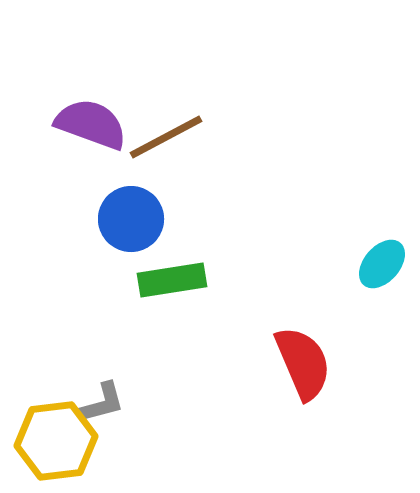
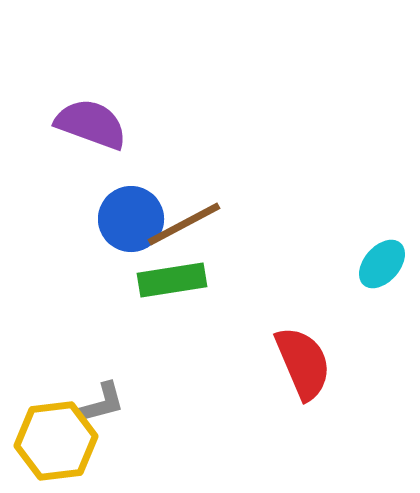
brown line: moved 18 px right, 87 px down
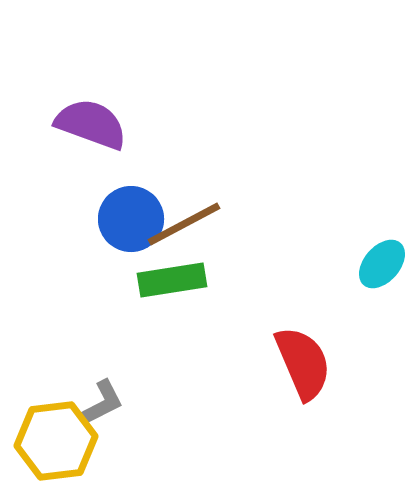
gray L-shape: rotated 12 degrees counterclockwise
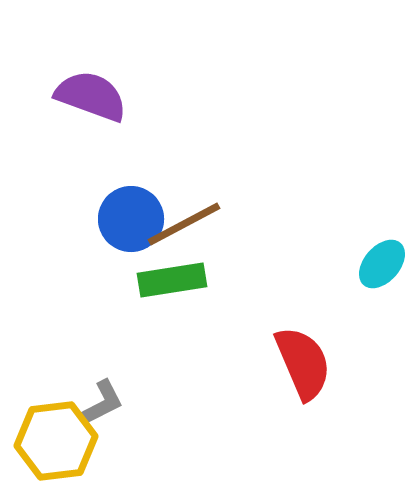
purple semicircle: moved 28 px up
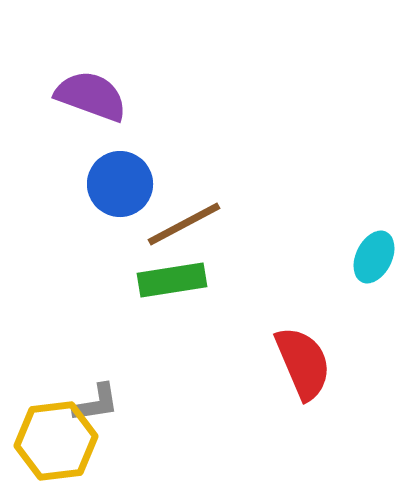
blue circle: moved 11 px left, 35 px up
cyan ellipse: moved 8 px left, 7 px up; rotated 15 degrees counterclockwise
gray L-shape: moved 6 px left; rotated 18 degrees clockwise
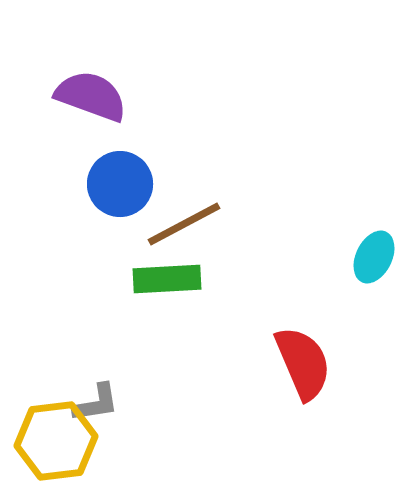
green rectangle: moved 5 px left, 1 px up; rotated 6 degrees clockwise
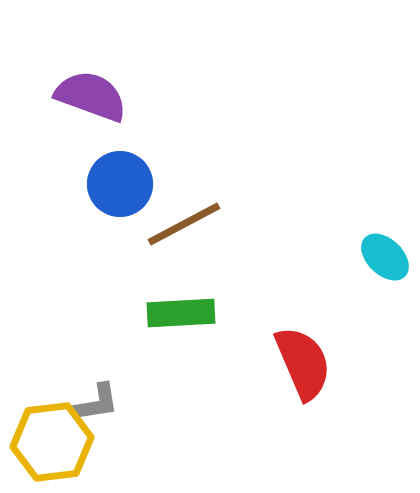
cyan ellipse: moved 11 px right; rotated 72 degrees counterclockwise
green rectangle: moved 14 px right, 34 px down
yellow hexagon: moved 4 px left, 1 px down
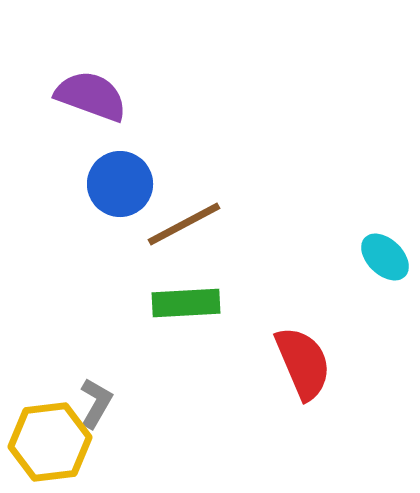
green rectangle: moved 5 px right, 10 px up
gray L-shape: rotated 51 degrees counterclockwise
yellow hexagon: moved 2 px left
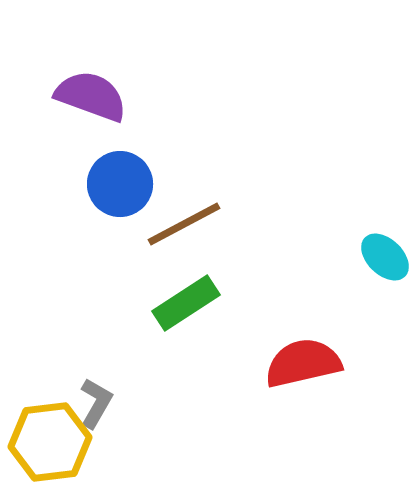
green rectangle: rotated 30 degrees counterclockwise
red semicircle: rotated 80 degrees counterclockwise
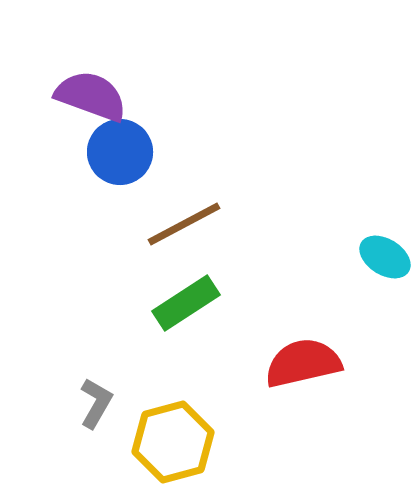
blue circle: moved 32 px up
cyan ellipse: rotated 12 degrees counterclockwise
yellow hexagon: moved 123 px right; rotated 8 degrees counterclockwise
